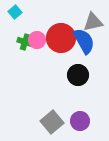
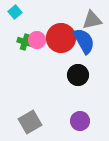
gray triangle: moved 1 px left, 2 px up
gray square: moved 22 px left; rotated 10 degrees clockwise
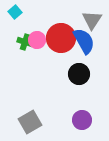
gray triangle: rotated 45 degrees counterclockwise
black circle: moved 1 px right, 1 px up
purple circle: moved 2 px right, 1 px up
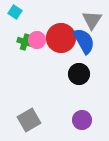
cyan square: rotated 16 degrees counterclockwise
gray square: moved 1 px left, 2 px up
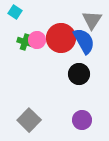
gray square: rotated 15 degrees counterclockwise
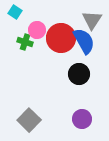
pink circle: moved 10 px up
purple circle: moved 1 px up
